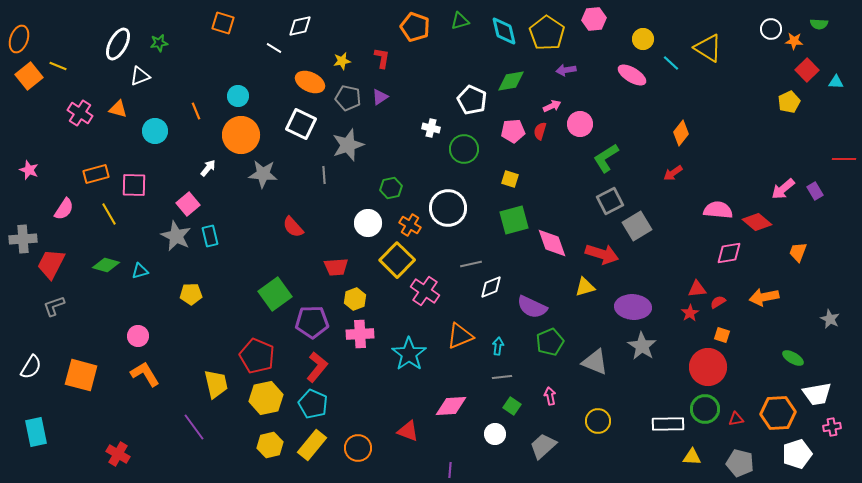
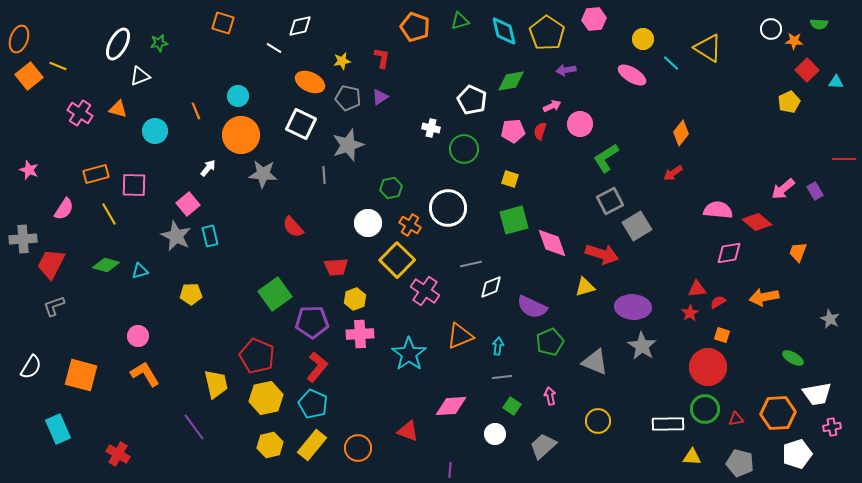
cyan rectangle at (36, 432): moved 22 px right, 3 px up; rotated 12 degrees counterclockwise
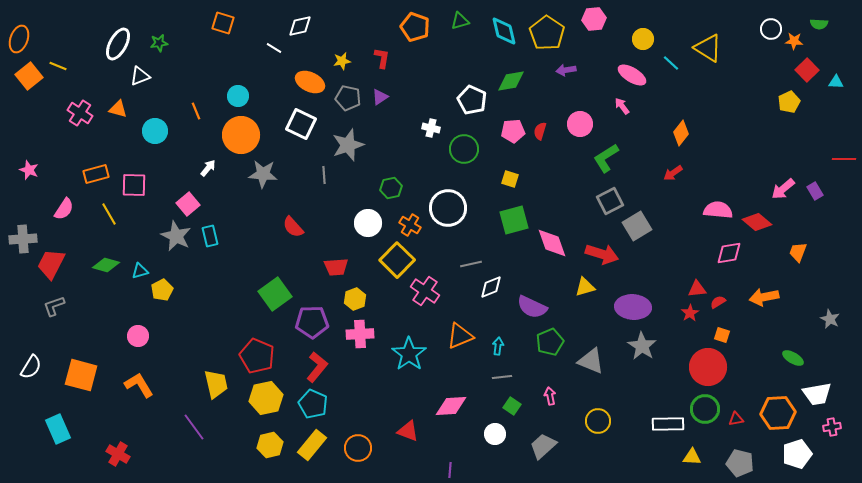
pink arrow at (552, 106): moved 70 px right; rotated 102 degrees counterclockwise
yellow pentagon at (191, 294): moved 29 px left, 4 px up; rotated 25 degrees counterclockwise
gray triangle at (595, 362): moved 4 px left, 1 px up
orange L-shape at (145, 374): moved 6 px left, 11 px down
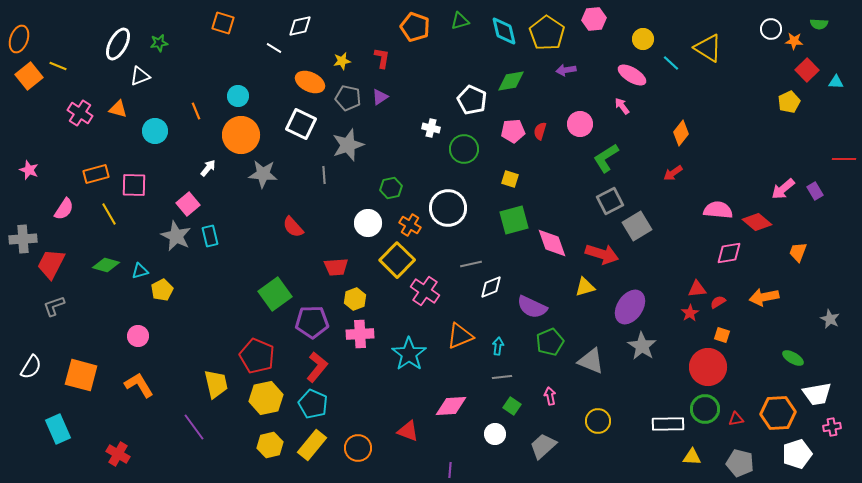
purple ellipse at (633, 307): moved 3 px left; rotated 60 degrees counterclockwise
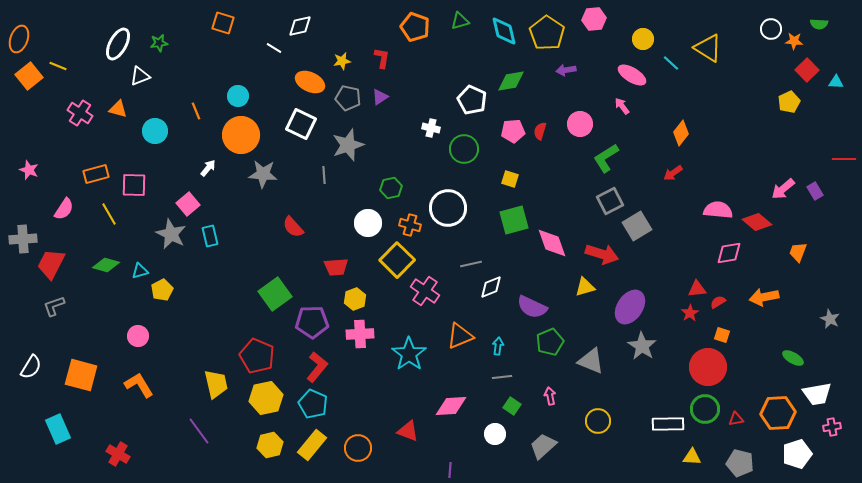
orange cross at (410, 225): rotated 15 degrees counterclockwise
gray star at (176, 236): moved 5 px left, 2 px up
purple line at (194, 427): moved 5 px right, 4 px down
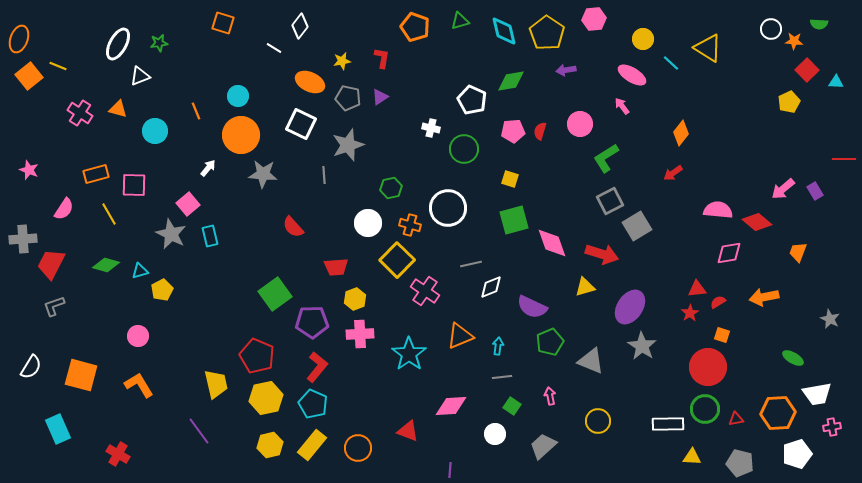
white diamond at (300, 26): rotated 40 degrees counterclockwise
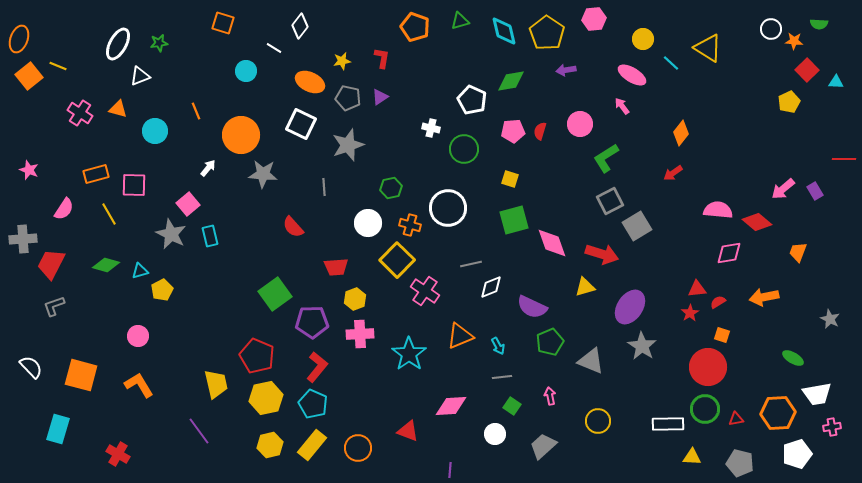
cyan circle at (238, 96): moved 8 px right, 25 px up
gray line at (324, 175): moved 12 px down
cyan arrow at (498, 346): rotated 144 degrees clockwise
white semicircle at (31, 367): rotated 75 degrees counterclockwise
cyan rectangle at (58, 429): rotated 40 degrees clockwise
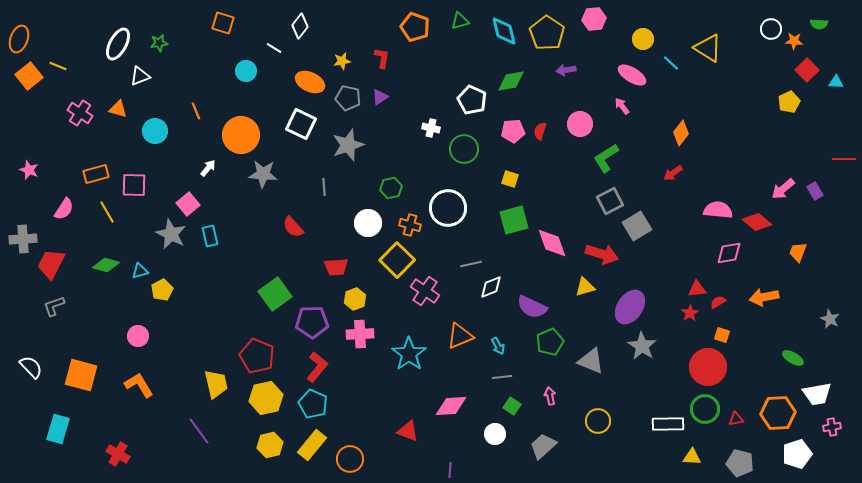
yellow line at (109, 214): moved 2 px left, 2 px up
orange circle at (358, 448): moved 8 px left, 11 px down
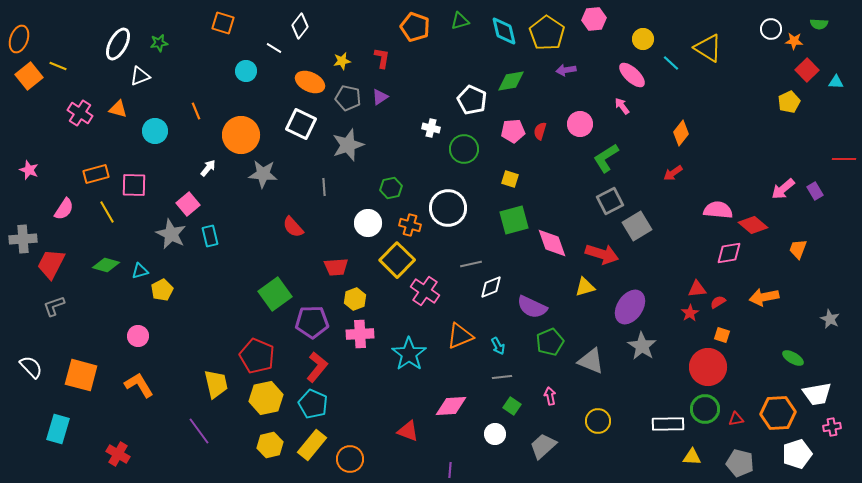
pink ellipse at (632, 75): rotated 12 degrees clockwise
red diamond at (757, 222): moved 4 px left, 3 px down
orange trapezoid at (798, 252): moved 3 px up
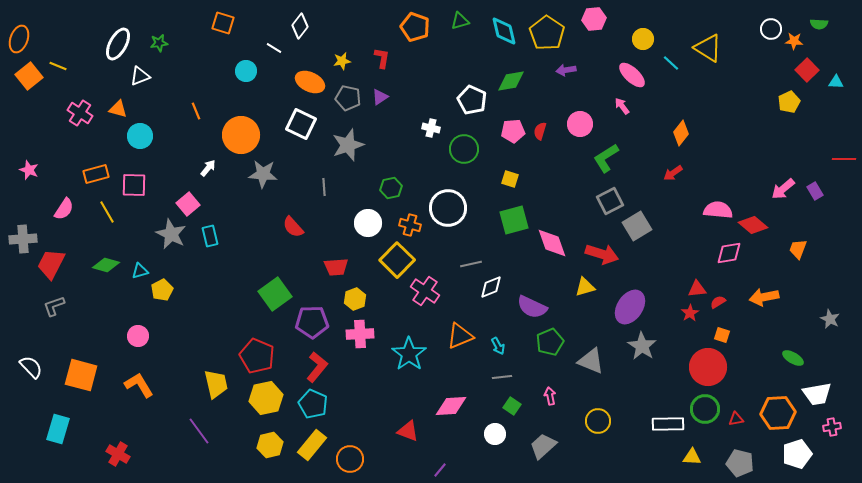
cyan circle at (155, 131): moved 15 px left, 5 px down
purple line at (450, 470): moved 10 px left; rotated 35 degrees clockwise
